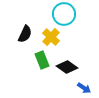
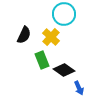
black semicircle: moved 1 px left, 1 px down
black diamond: moved 3 px left, 3 px down
blue arrow: moved 5 px left; rotated 32 degrees clockwise
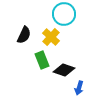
black diamond: rotated 15 degrees counterclockwise
blue arrow: rotated 40 degrees clockwise
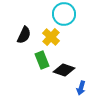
blue arrow: moved 2 px right
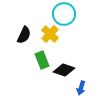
yellow cross: moved 1 px left, 3 px up
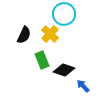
blue arrow: moved 2 px right, 2 px up; rotated 120 degrees clockwise
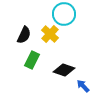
green rectangle: moved 10 px left; rotated 48 degrees clockwise
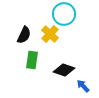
green rectangle: rotated 18 degrees counterclockwise
